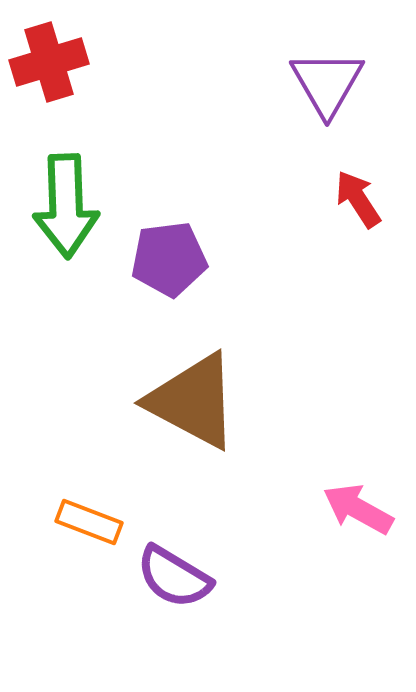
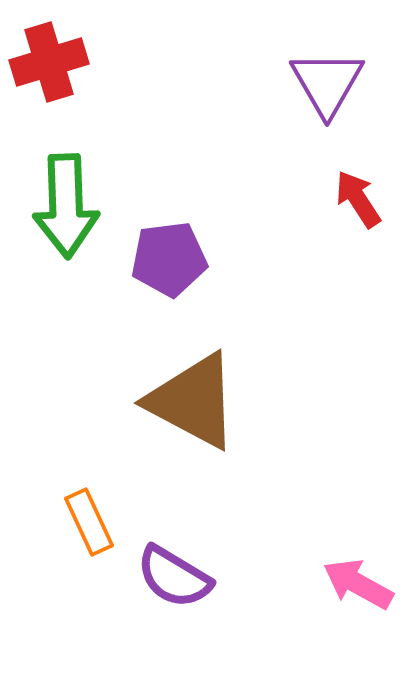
pink arrow: moved 75 px down
orange rectangle: rotated 44 degrees clockwise
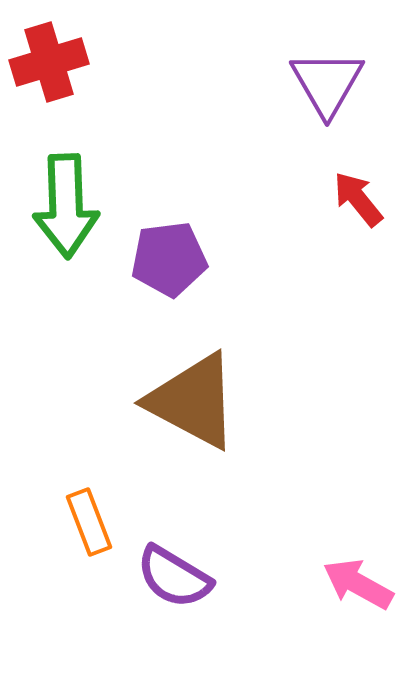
red arrow: rotated 6 degrees counterclockwise
orange rectangle: rotated 4 degrees clockwise
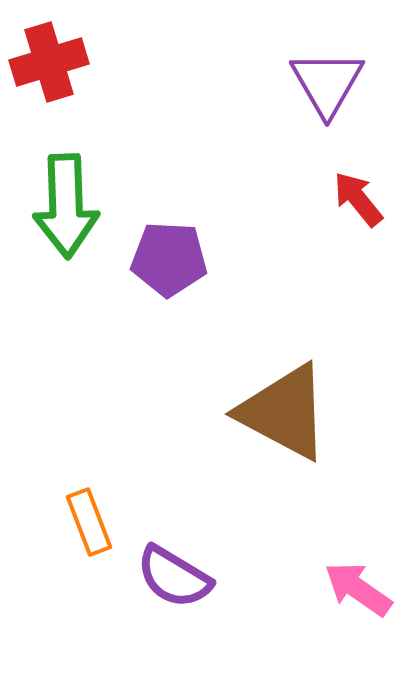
purple pentagon: rotated 10 degrees clockwise
brown triangle: moved 91 px right, 11 px down
pink arrow: moved 5 px down; rotated 6 degrees clockwise
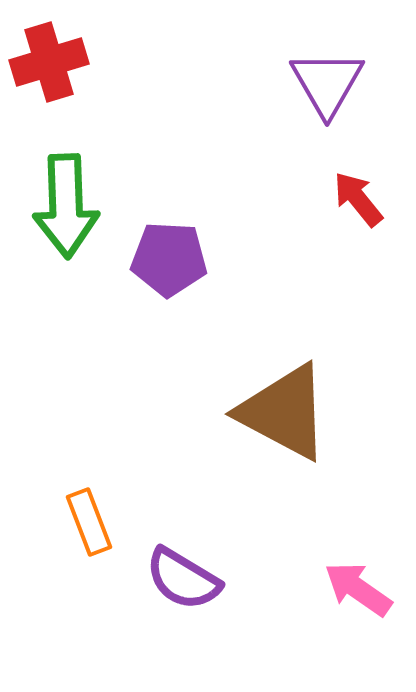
purple semicircle: moved 9 px right, 2 px down
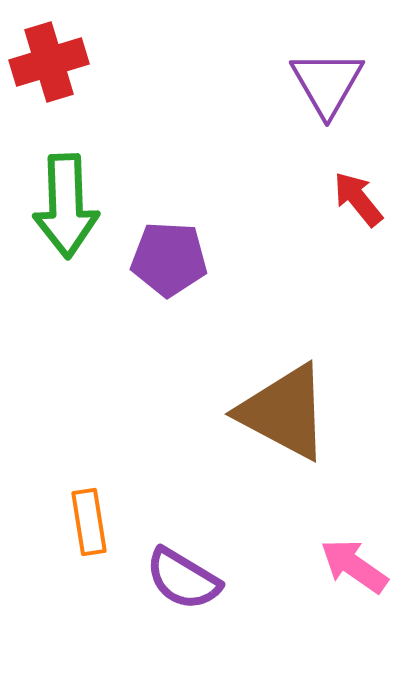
orange rectangle: rotated 12 degrees clockwise
pink arrow: moved 4 px left, 23 px up
